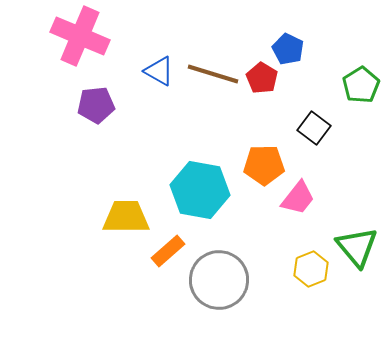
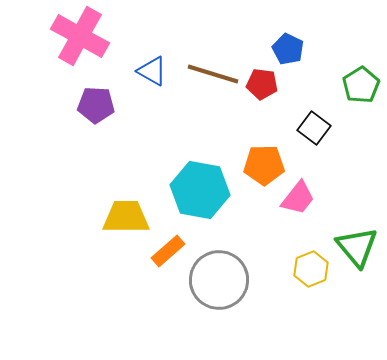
pink cross: rotated 6 degrees clockwise
blue triangle: moved 7 px left
red pentagon: moved 6 px down; rotated 24 degrees counterclockwise
purple pentagon: rotated 9 degrees clockwise
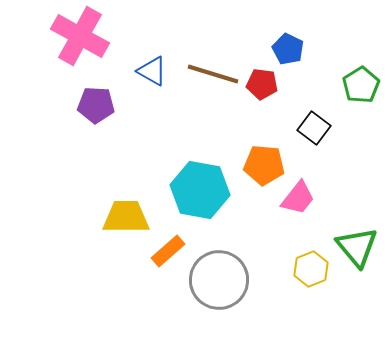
orange pentagon: rotated 6 degrees clockwise
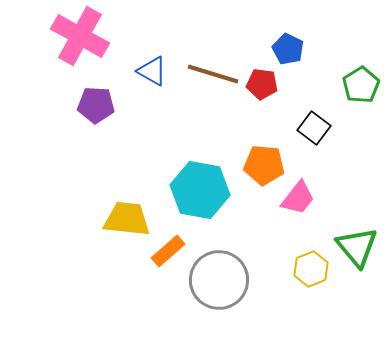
yellow trapezoid: moved 1 px right, 2 px down; rotated 6 degrees clockwise
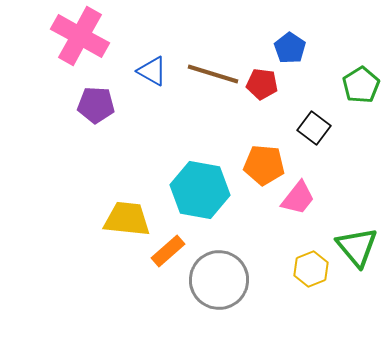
blue pentagon: moved 2 px right, 1 px up; rotated 8 degrees clockwise
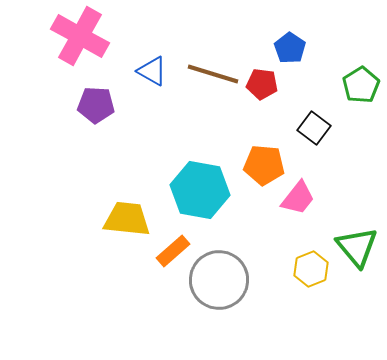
orange rectangle: moved 5 px right
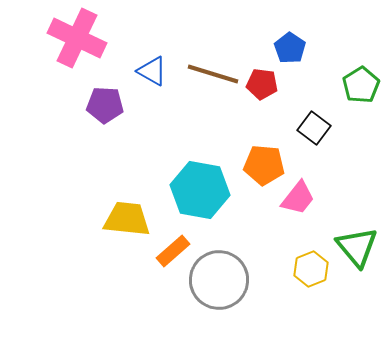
pink cross: moved 3 px left, 2 px down; rotated 4 degrees counterclockwise
purple pentagon: moved 9 px right
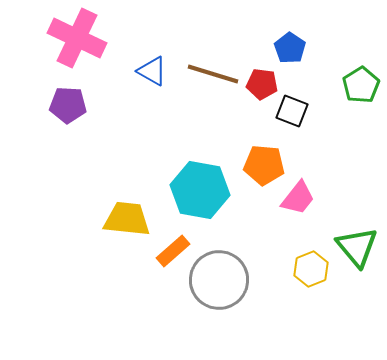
purple pentagon: moved 37 px left
black square: moved 22 px left, 17 px up; rotated 16 degrees counterclockwise
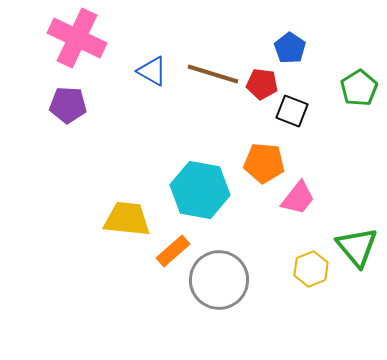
green pentagon: moved 2 px left, 3 px down
orange pentagon: moved 2 px up
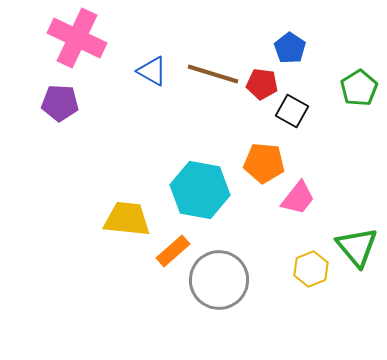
purple pentagon: moved 8 px left, 2 px up
black square: rotated 8 degrees clockwise
